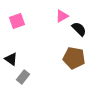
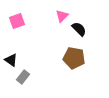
pink triangle: rotated 16 degrees counterclockwise
black triangle: moved 1 px down
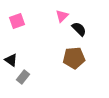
brown pentagon: rotated 15 degrees counterclockwise
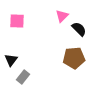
pink square: rotated 21 degrees clockwise
black triangle: rotated 32 degrees clockwise
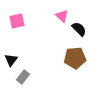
pink triangle: rotated 32 degrees counterclockwise
pink square: rotated 14 degrees counterclockwise
brown pentagon: moved 1 px right
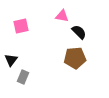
pink triangle: rotated 32 degrees counterclockwise
pink square: moved 4 px right, 5 px down
black semicircle: moved 3 px down
gray rectangle: rotated 16 degrees counterclockwise
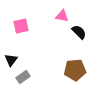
brown pentagon: moved 12 px down
gray rectangle: rotated 32 degrees clockwise
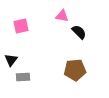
gray rectangle: rotated 32 degrees clockwise
